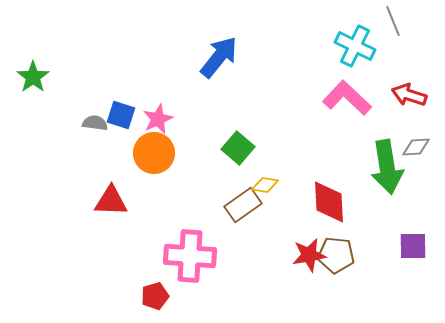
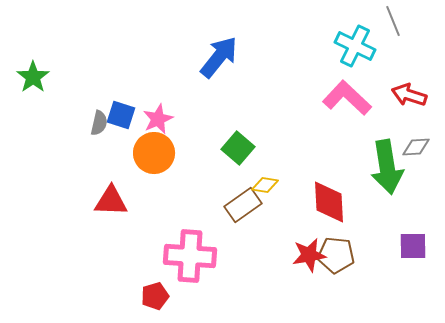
gray semicircle: moved 4 px right; rotated 95 degrees clockwise
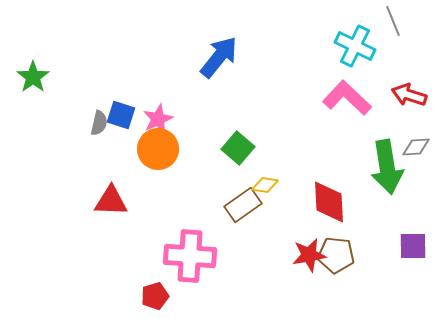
orange circle: moved 4 px right, 4 px up
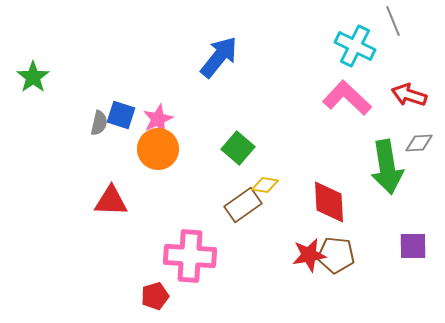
gray diamond: moved 3 px right, 4 px up
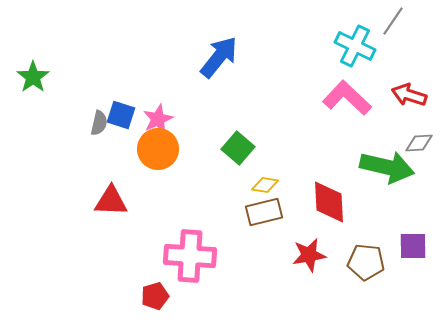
gray line: rotated 56 degrees clockwise
green arrow: rotated 68 degrees counterclockwise
brown rectangle: moved 21 px right, 7 px down; rotated 21 degrees clockwise
brown pentagon: moved 30 px right, 7 px down
